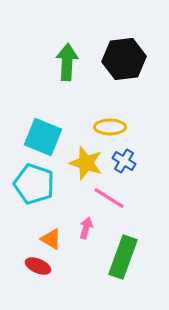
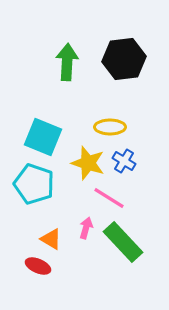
yellow star: moved 2 px right
green rectangle: moved 15 px up; rotated 63 degrees counterclockwise
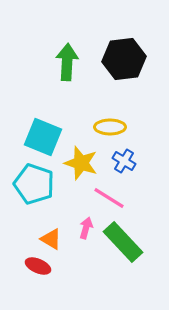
yellow star: moved 7 px left
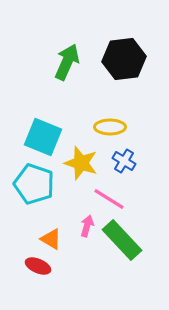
green arrow: rotated 21 degrees clockwise
pink line: moved 1 px down
pink arrow: moved 1 px right, 2 px up
green rectangle: moved 1 px left, 2 px up
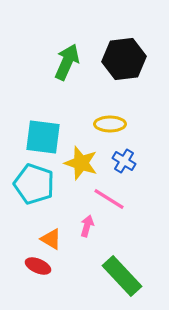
yellow ellipse: moved 3 px up
cyan square: rotated 15 degrees counterclockwise
green rectangle: moved 36 px down
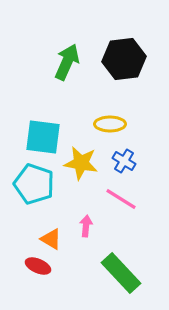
yellow star: rotated 8 degrees counterclockwise
pink line: moved 12 px right
pink arrow: moved 1 px left; rotated 10 degrees counterclockwise
green rectangle: moved 1 px left, 3 px up
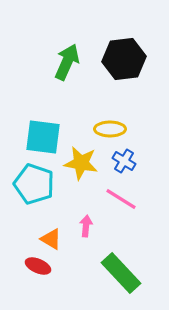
yellow ellipse: moved 5 px down
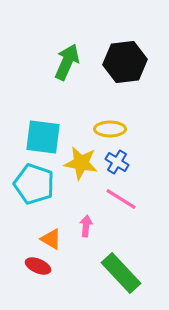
black hexagon: moved 1 px right, 3 px down
blue cross: moved 7 px left, 1 px down
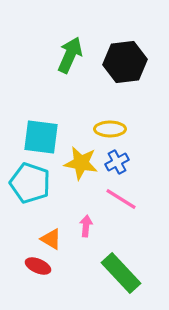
green arrow: moved 3 px right, 7 px up
cyan square: moved 2 px left
blue cross: rotated 30 degrees clockwise
cyan pentagon: moved 4 px left, 1 px up
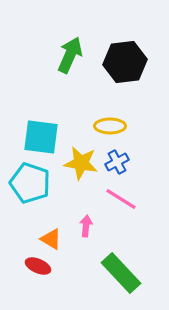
yellow ellipse: moved 3 px up
